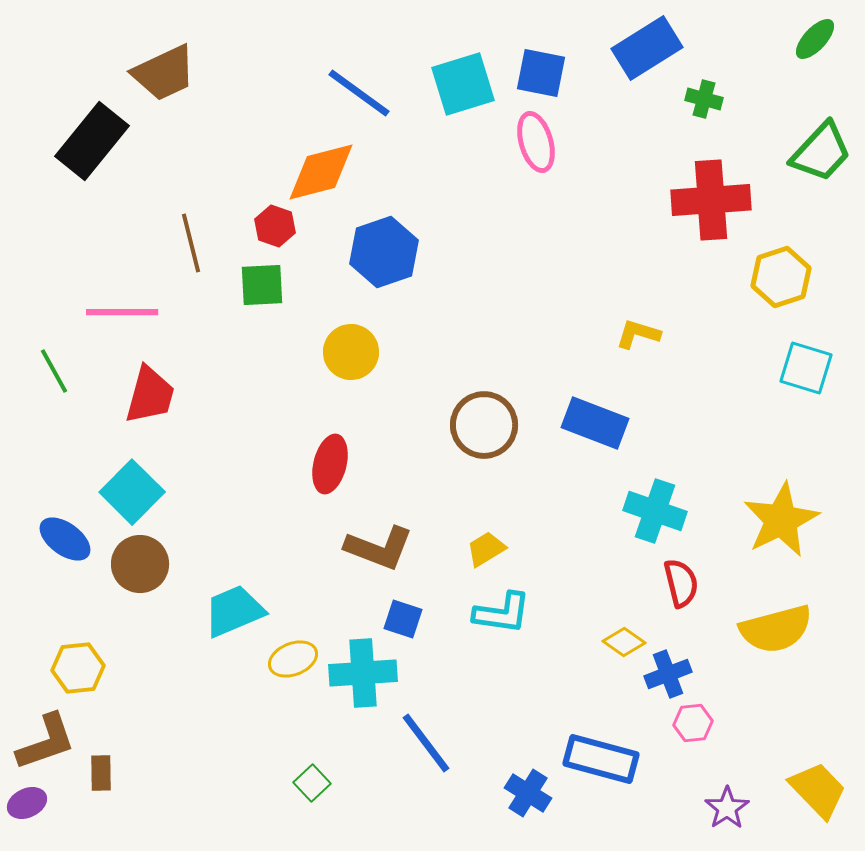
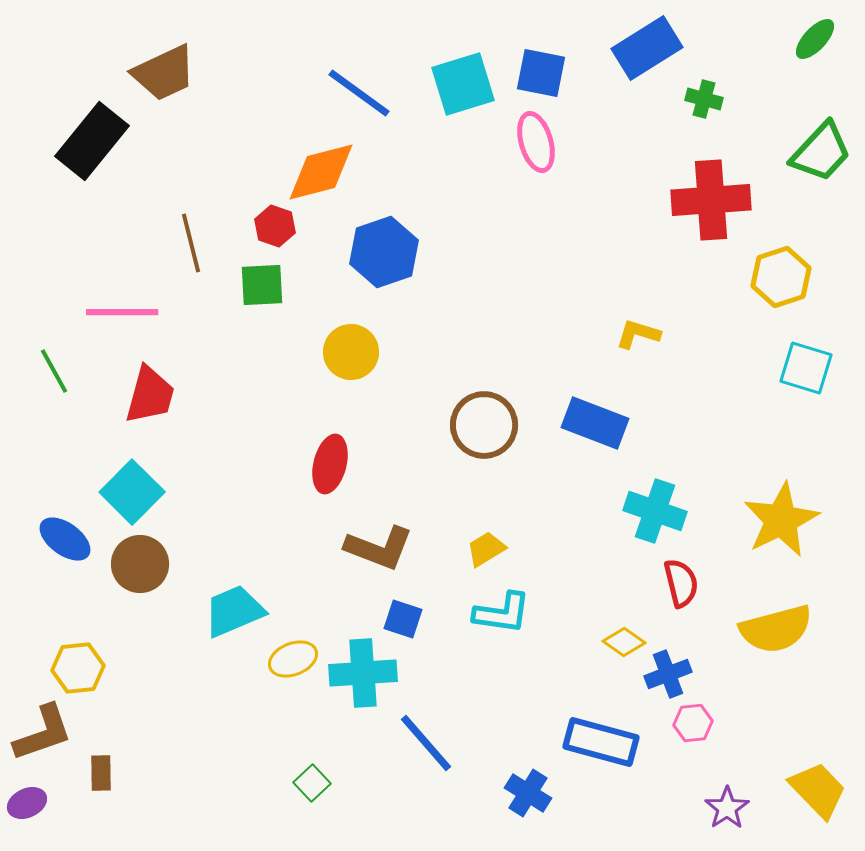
brown L-shape at (46, 742): moved 3 px left, 9 px up
blue line at (426, 743): rotated 4 degrees counterclockwise
blue rectangle at (601, 759): moved 17 px up
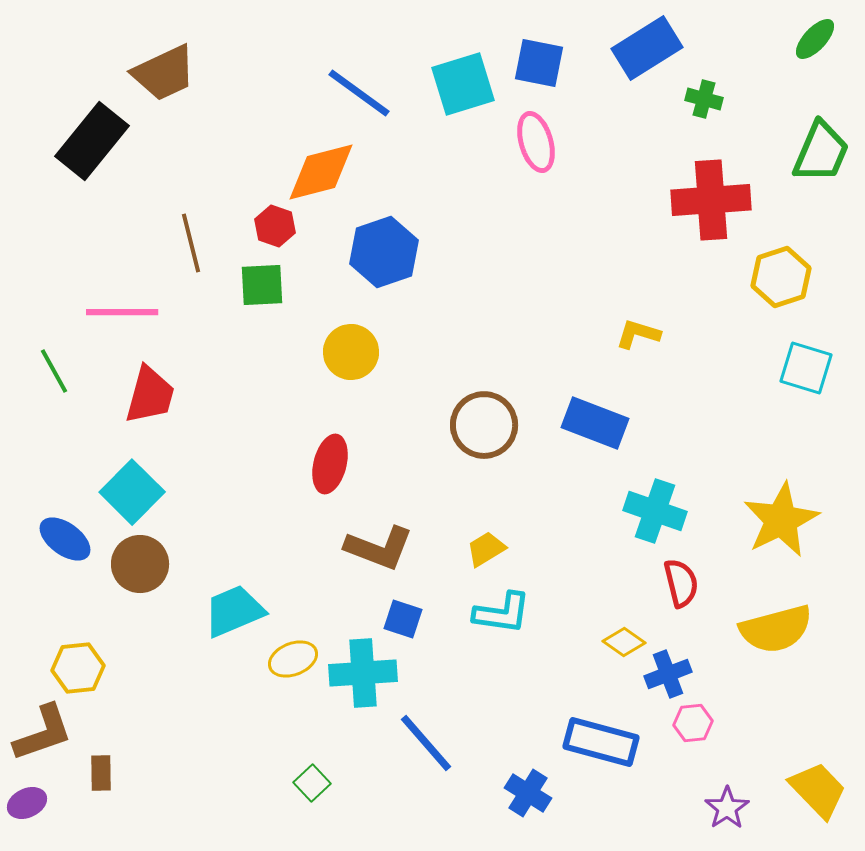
blue square at (541, 73): moved 2 px left, 10 px up
green trapezoid at (821, 152): rotated 20 degrees counterclockwise
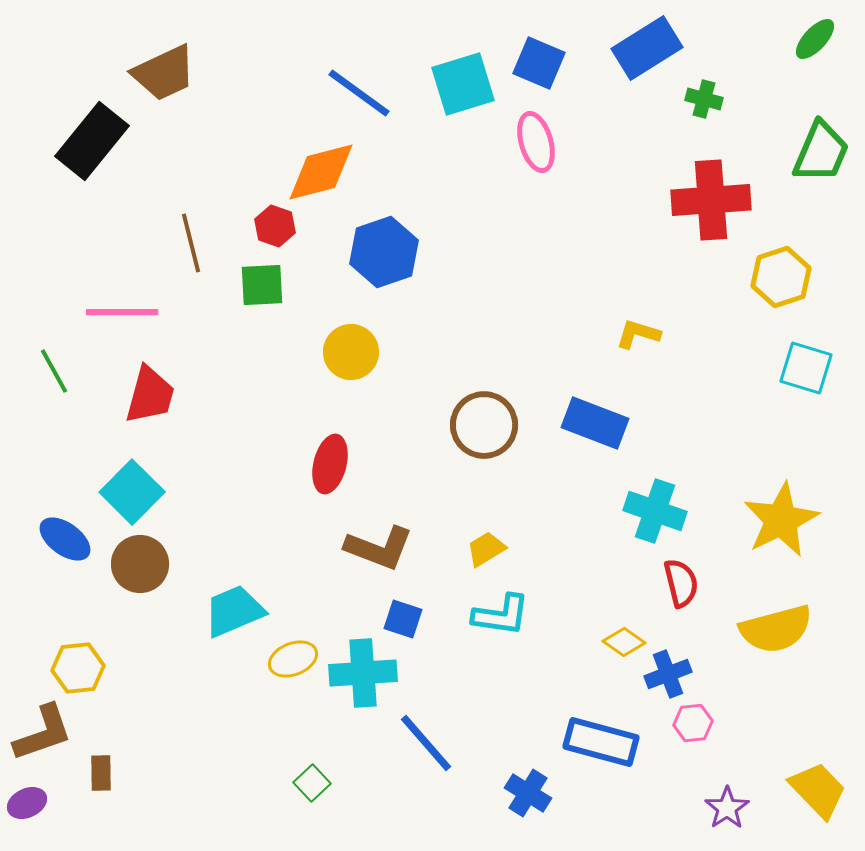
blue square at (539, 63): rotated 12 degrees clockwise
cyan L-shape at (502, 613): moved 1 px left, 2 px down
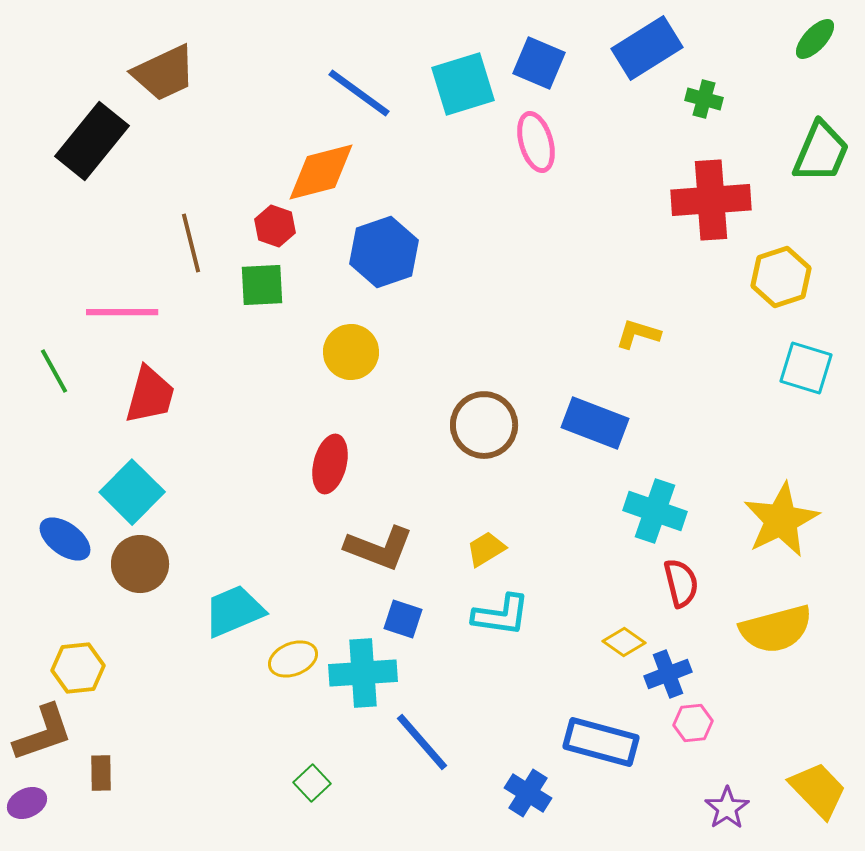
blue line at (426, 743): moved 4 px left, 1 px up
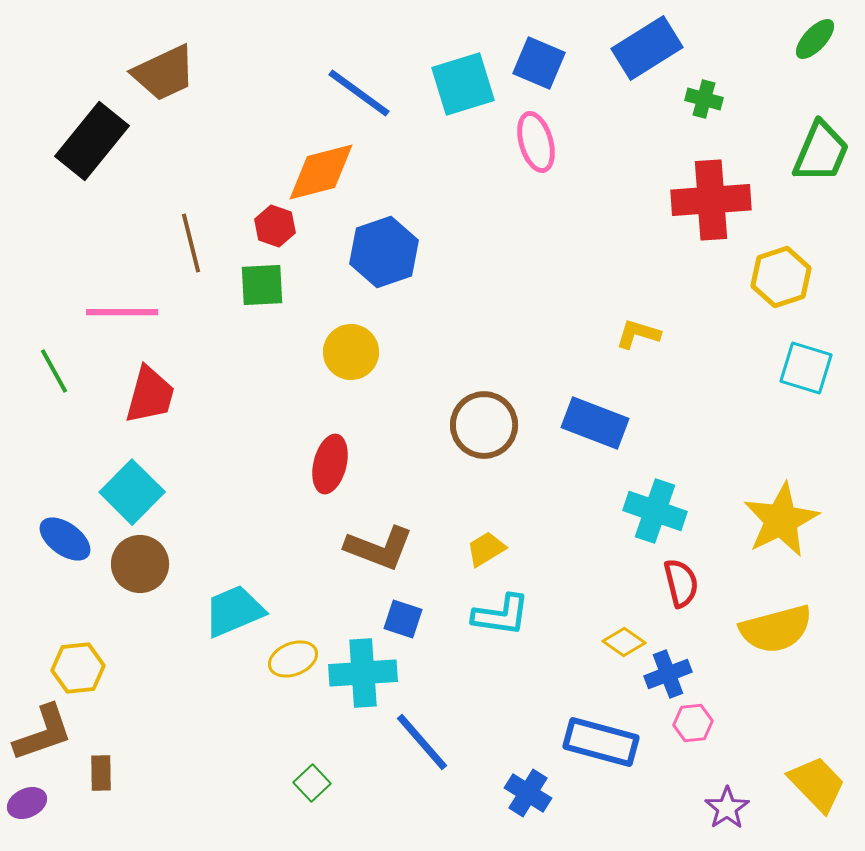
yellow trapezoid at (818, 790): moved 1 px left, 6 px up
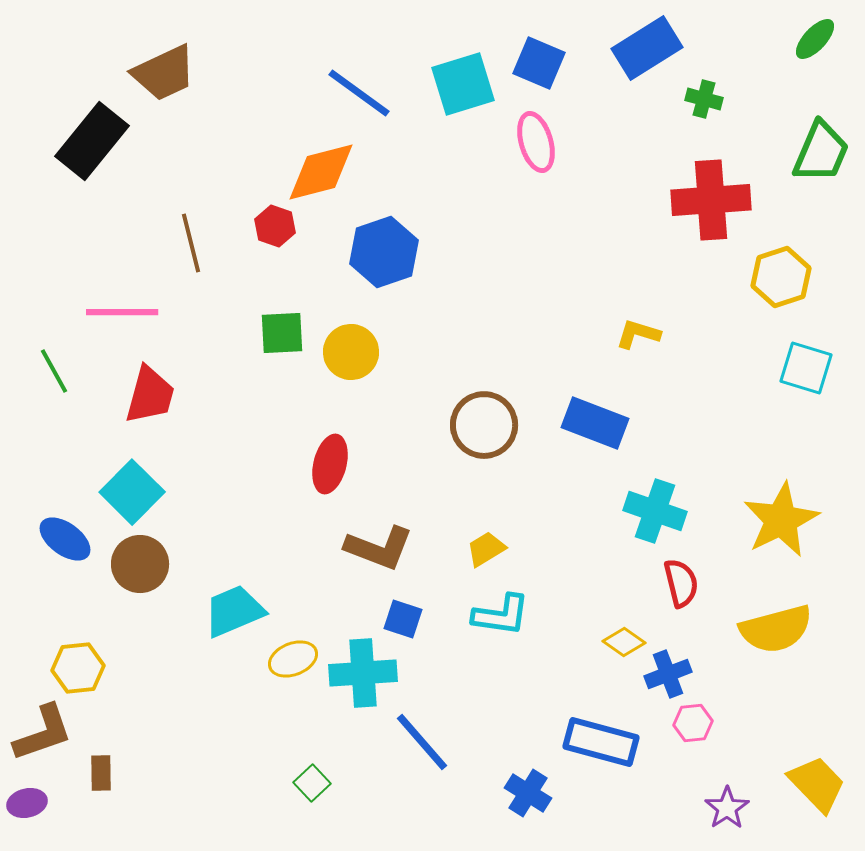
green square at (262, 285): moved 20 px right, 48 px down
purple ellipse at (27, 803): rotated 12 degrees clockwise
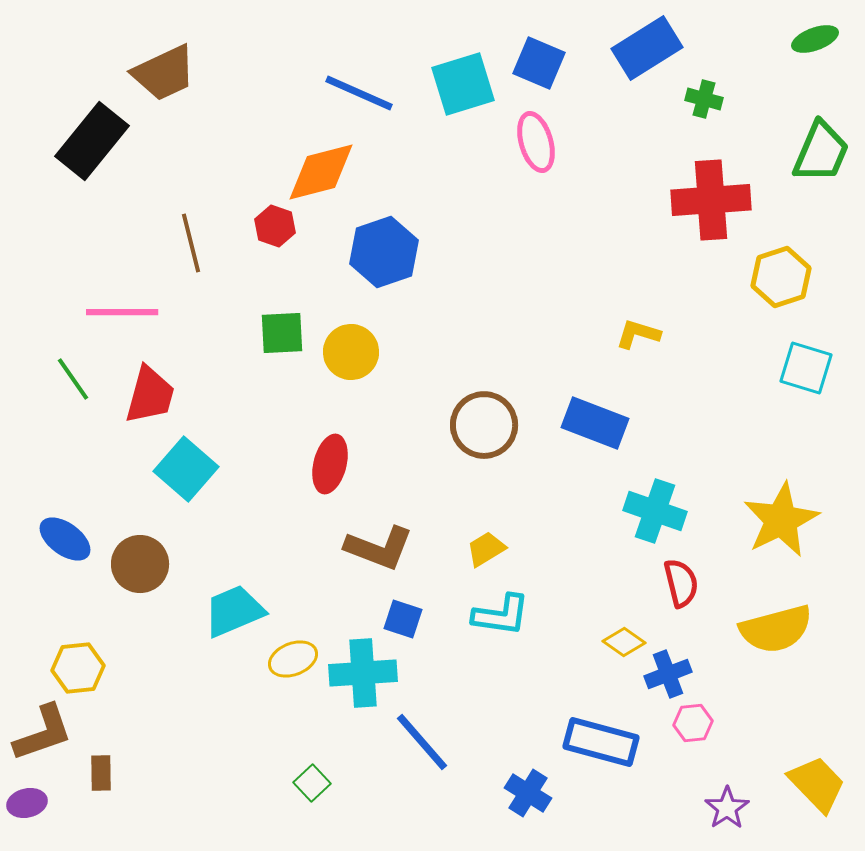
green ellipse at (815, 39): rotated 27 degrees clockwise
blue line at (359, 93): rotated 12 degrees counterclockwise
green line at (54, 371): moved 19 px right, 8 px down; rotated 6 degrees counterclockwise
cyan square at (132, 492): moved 54 px right, 23 px up; rotated 4 degrees counterclockwise
